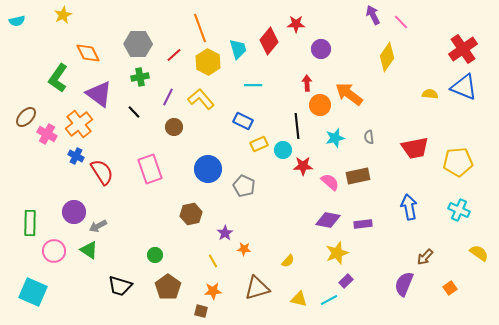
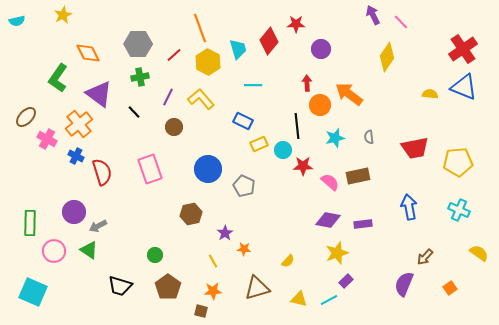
pink cross at (47, 134): moved 5 px down
red semicircle at (102, 172): rotated 16 degrees clockwise
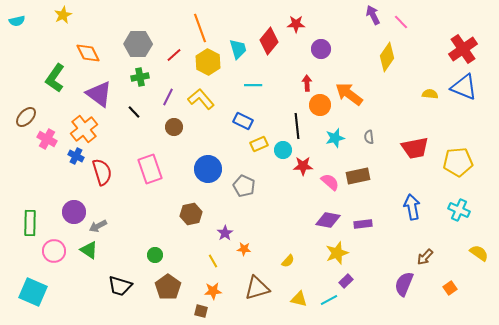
green L-shape at (58, 78): moved 3 px left
orange cross at (79, 124): moved 5 px right, 5 px down
blue arrow at (409, 207): moved 3 px right
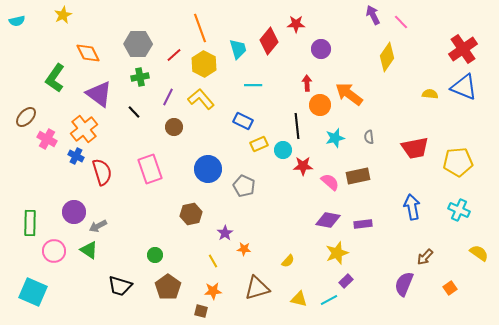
yellow hexagon at (208, 62): moved 4 px left, 2 px down
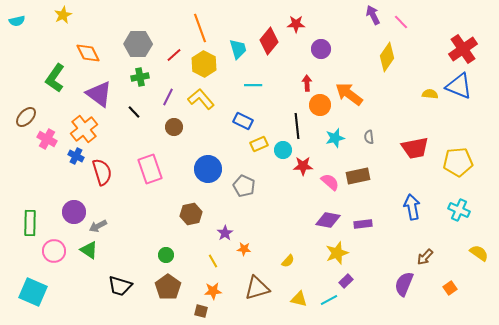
blue triangle at (464, 87): moved 5 px left, 1 px up
green circle at (155, 255): moved 11 px right
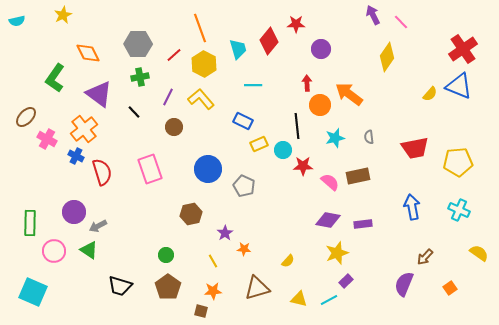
yellow semicircle at (430, 94): rotated 126 degrees clockwise
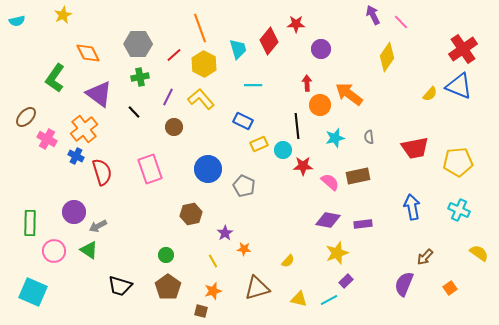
orange star at (213, 291): rotated 12 degrees counterclockwise
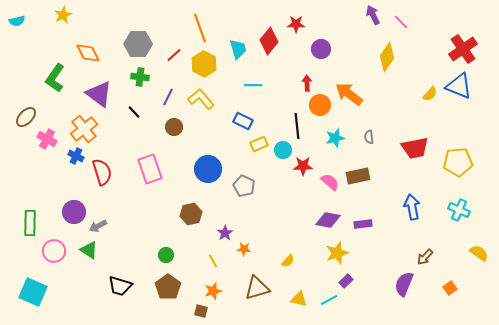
green cross at (140, 77): rotated 18 degrees clockwise
